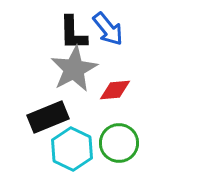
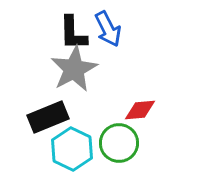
blue arrow: rotated 12 degrees clockwise
red diamond: moved 25 px right, 20 px down
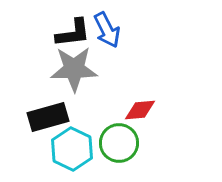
blue arrow: moved 1 px left, 1 px down
black L-shape: rotated 96 degrees counterclockwise
gray star: rotated 27 degrees clockwise
black rectangle: rotated 6 degrees clockwise
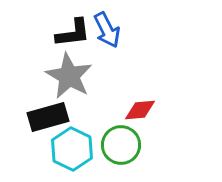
gray star: moved 5 px left, 7 px down; rotated 30 degrees clockwise
green circle: moved 2 px right, 2 px down
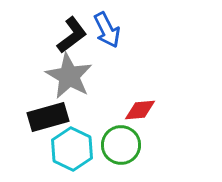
black L-shape: moved 1 px left, 2 px down; rotated 30 degrees counterclockwise
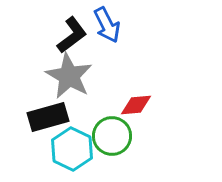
blue arrow: moved 5 px up
red diamond: moved 4 px left, 5 px up
green circle: moved 9 px left, 9 px up
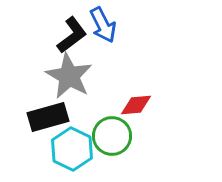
blue arrow: moved 4 px left
